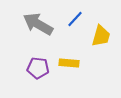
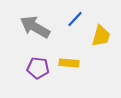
gray arrow: moved 3 px left, 3 px down
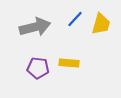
gray arrow: rotated 136 degrees clockwise
yellow trapezoid: moved 12 px up
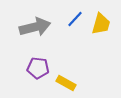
yellow rectangle: moved 3 px left, 20 px down; rotated 24 degrees clockwise
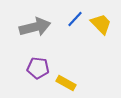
yellow trapezoid: rotated 60 degrees counterclockwise
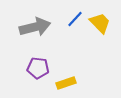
yellow trapezoid: moved 1 px left, 1 px up
yellow rectangle: rotated 48 degrees counterclockwise
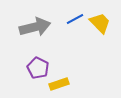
blue line: rotated 18 degrees clockwise
purple pentagon: rotated 20 degrees clockwise
yellow rectangle: moved 7 px left, 1 px down
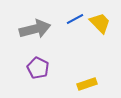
gray arrow: moved 2 px down
yellow rectangle: moved 28 px right
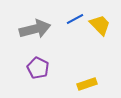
yellow trapezoid: moved 2 px down
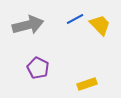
gray arrow: moved 7 px left, 4 px up
